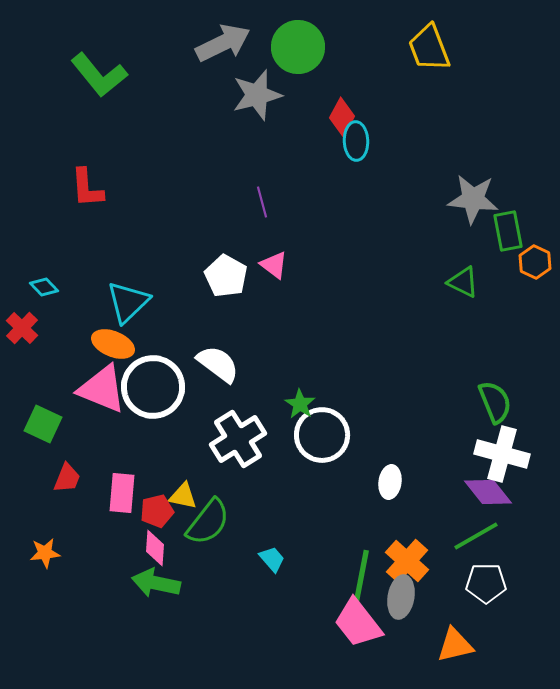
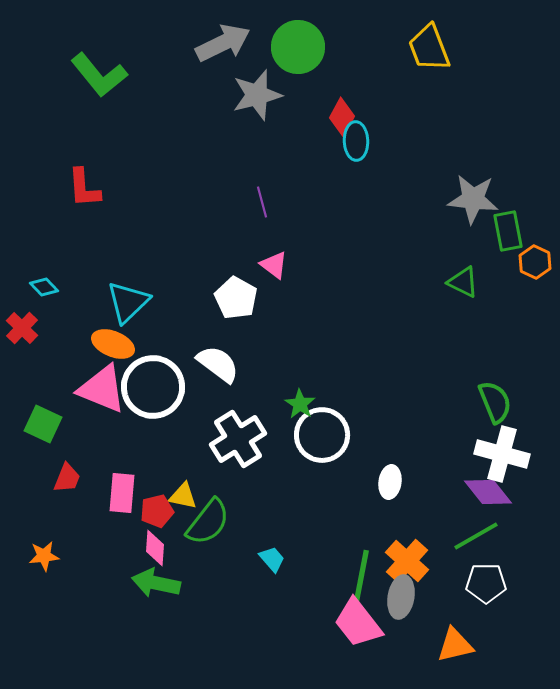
red L-shape at (87, 188): moved 3 px left
white pentagon at (226, 276): moved 10 px right, 22 px down
orange star at (45, 553): moved 1 px left, 3 px down
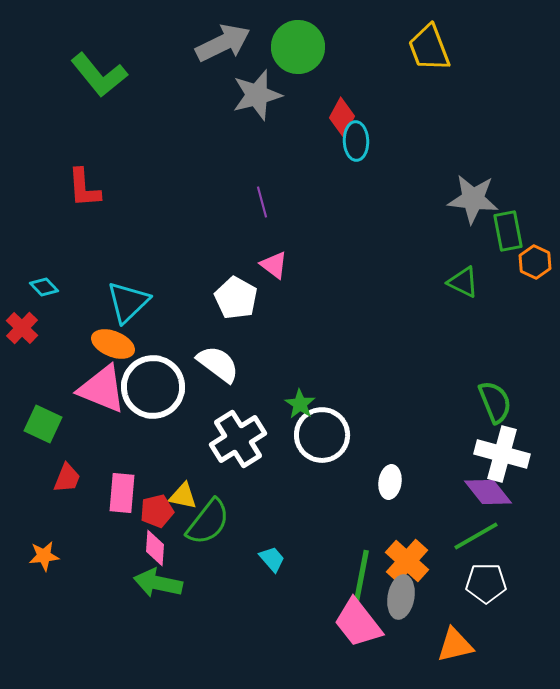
green arrow at (156, 583): moved 2 px right
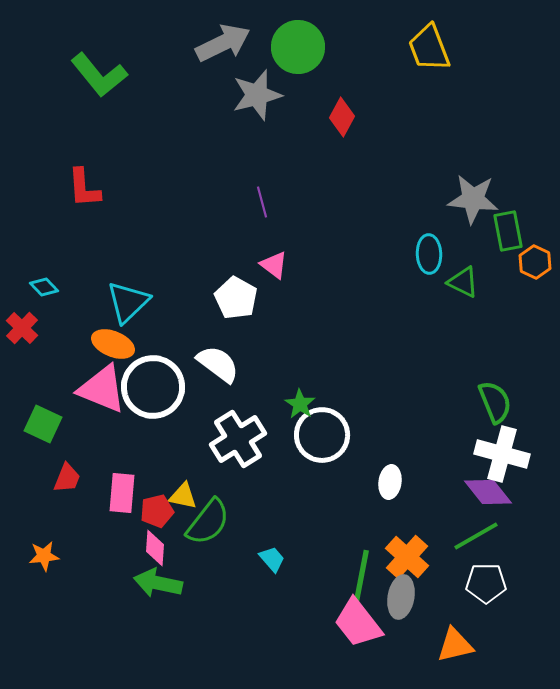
cyan ellipse at (356, 141): moved 73 px right, 113 px down
orange cross at (407, 561): moved 4 px up
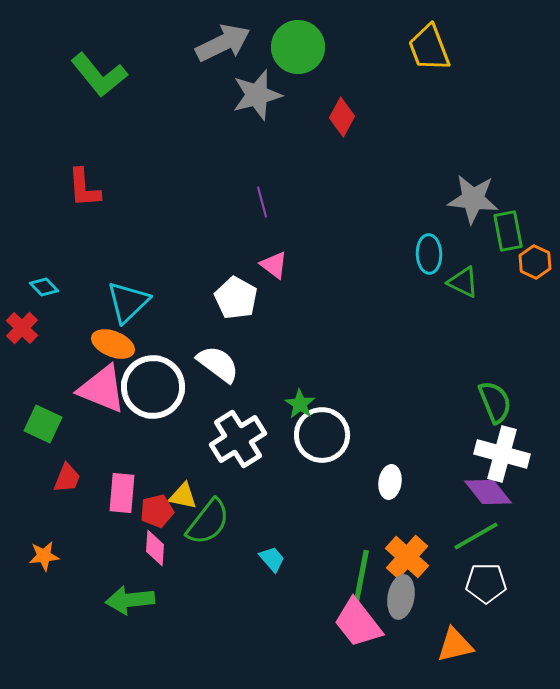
green arrow at (158, 583): moved 28 px left, 17 px down; rotated 18 degrees counterclockwise
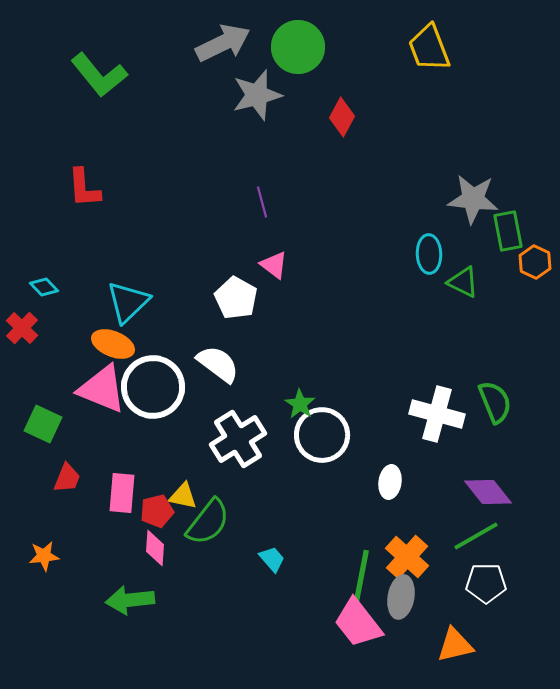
white cross at (502, 454): moved 65 px left, 40 px up
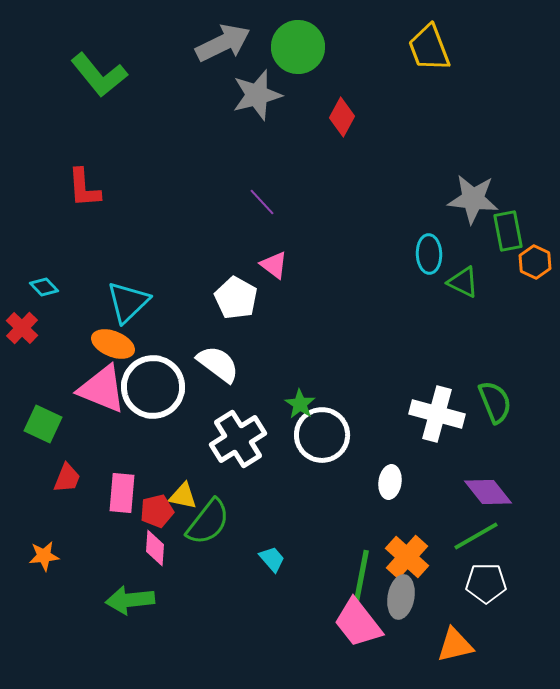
purple line at (262, 202): rotated 28 degrees counterclockwise
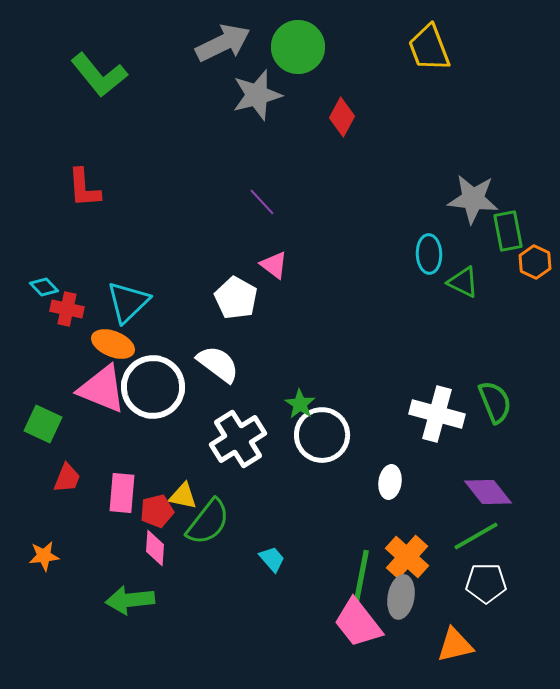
red cross at (22, 328): moved 45 px right, 19 px up; rotated 32 degrees counterclockwise
